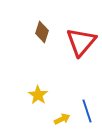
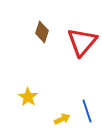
red triangle: moved 1 px right
yellow star: moved 10 px left, 2 px down
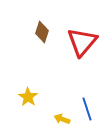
blue line: moved 2 px up
yellow arrow: rotated 133 degrees counterclockwise
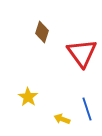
red triangle: moved 11 px down; rotated 16 degrees counterclockwise
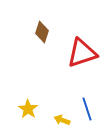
red triangle: rotated 48 degrees clockwise
yellow star: moved 12 px down
yellow arrow: moved 1 px down
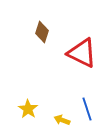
red triangle: rotated 44 degrees clockwise
